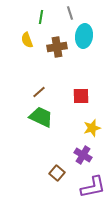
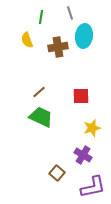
brown cross: moved 1 px right
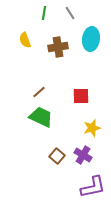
gray line: rotated 16 degrees counterclockwise
green line: moved 3 px right, 4 px up
cyan ellipse: moved 7 px right, 3 px down
yellow semicircle: moved 2 px left
brown square: moved 17 px up
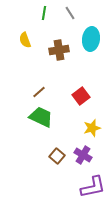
brown cross: moved 1 px right, 3 px down
red square: rotated 36 degrees counterclockwise
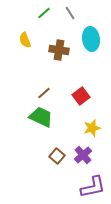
green line: rotated 40 degrees clockwise
cyan ellipse: rotated 15 degrees counterclockwise
brown cross: rotated 18 degrees clockwise
brown line: moved 5 px right, 1 px down
purple cross: rotated 18 degrees clockwise
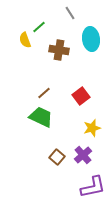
green line: moved 5 px left, 14 px down
brown square: moved 1 px down
